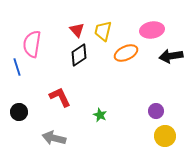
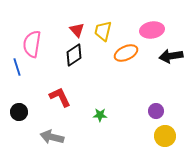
black diamond: moved 5 px left
green star: rotated 24 degrees counterclockwise
gray arrow: moved 2 px left, 1 px up
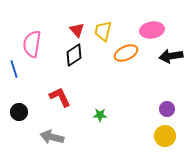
blue line: moved 3 px left, 2 px down
purple circle: moved 11 px right, 2 px up
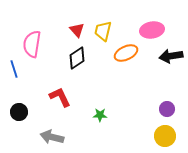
black diamond: moved 3 px right, 3 px down
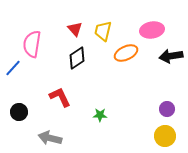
red triangle: moved 2 px left, 1 px up
blue line: moved 1 px left, 1 px up; rotated 60 degrees clockwise
gray arrow: moved 2 px left, 1 px down
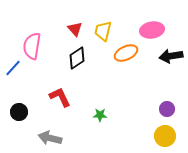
pink semicircle: moved 2 px down
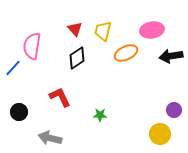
purple circle: moved 7 px right, 1 px down
yellow circle: moved 5 px left, 2 px up
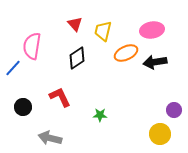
red triangle: moved 5 px up
black arrow: moved 16 px left, 6 px down
black circle: moved 4 px right, 5 px up
